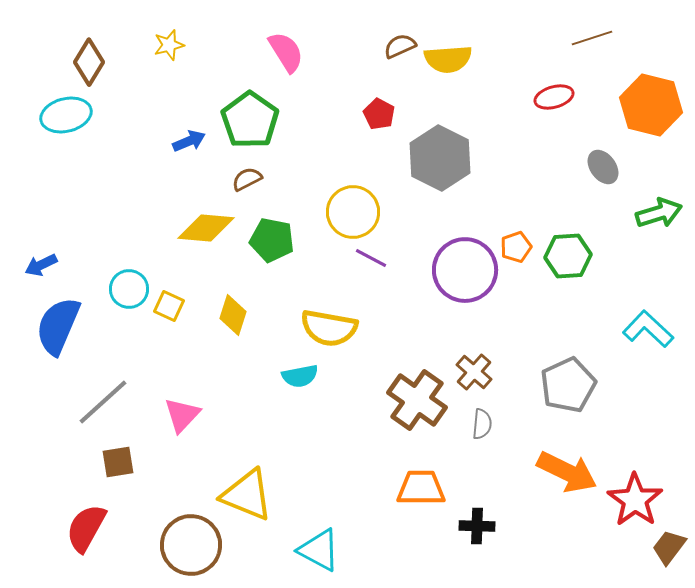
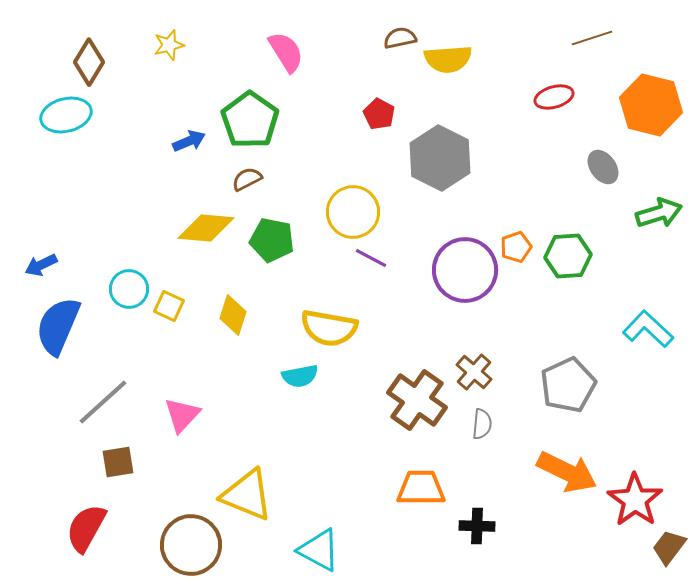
brown semicircle at (400, 46): moved 8 px up; rotated 12 degrees clockwise
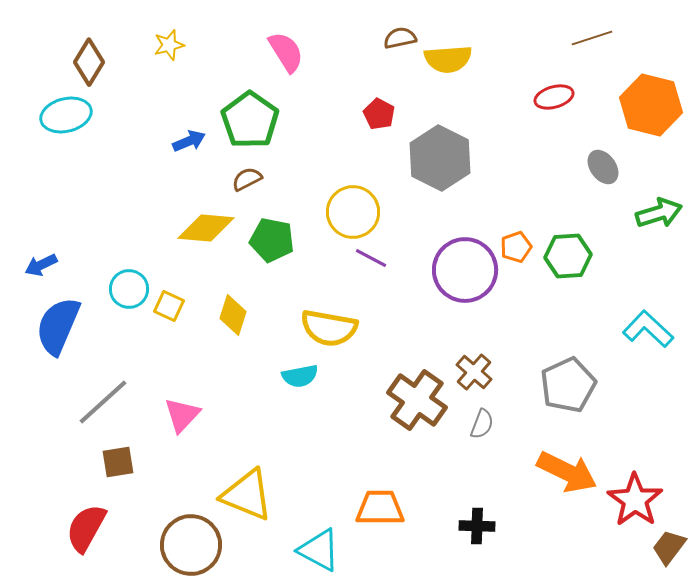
gray semicircle at (482, 424): rotated 16 degrees clockwise
orange trapezoid at (421, 488): moved 41 px left, 20 px down
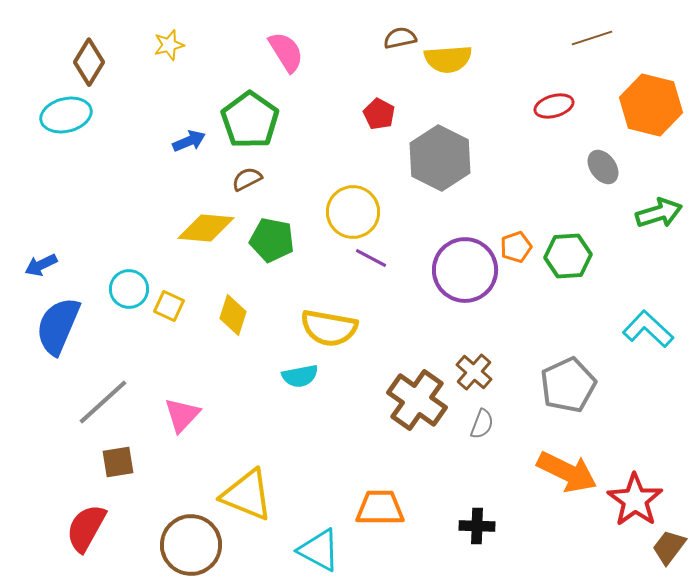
red ellipse at (554, 97): moved 9 px down
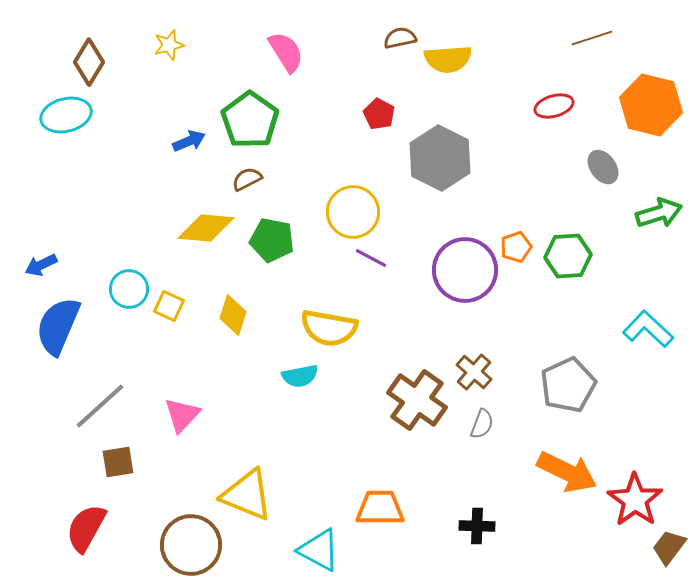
gray line at (103, 402): moved 3 px left, 4 px down
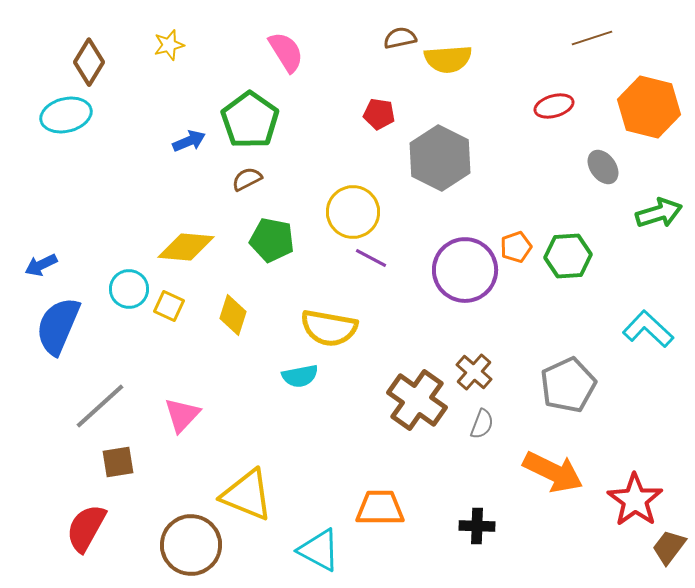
orange hexagon at (651, 105): moved 2 px left, 2 px down
red pentagon at (379, 114): rotated 20 degrees counterclockwise
yellow diamond at (206, 228): moved 20 px left, 19 px down
orange arrow at (567, 472): moved 14 px left
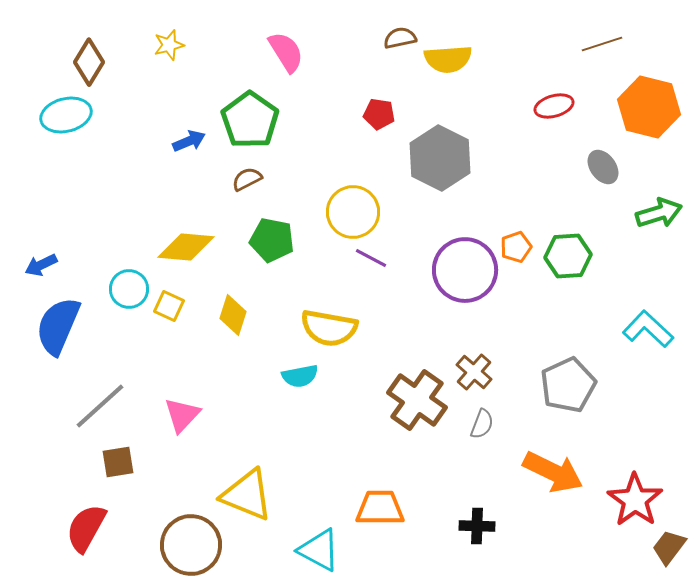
brown line at (592, 38): moved 10 px right, 6 px down
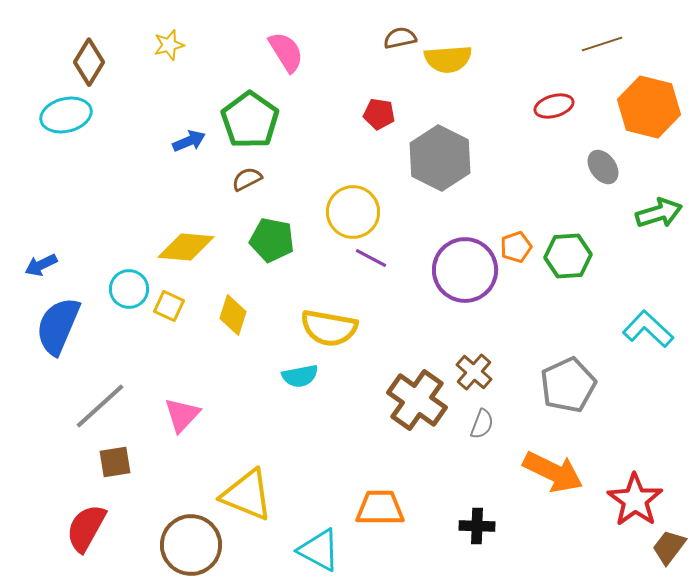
brown square at (118, 462): moved 3 px left
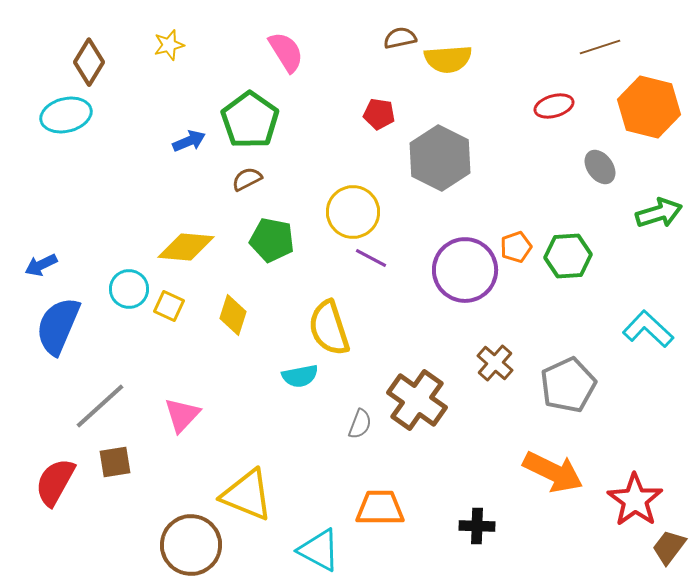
brown line at (602, 44): moved 2 px left, 3 px down
gray ellipse at (603, 167): moved 3 px left
yellow semicircle at (329, 328): rotated 62 degrees clockwise
brown cross at (474, 372): moved 21 px right, 9 px up
gray semicircle at (482, 424): moved 122 px left
red semicircle at (86, 528): moved 31 px left, 46 px up
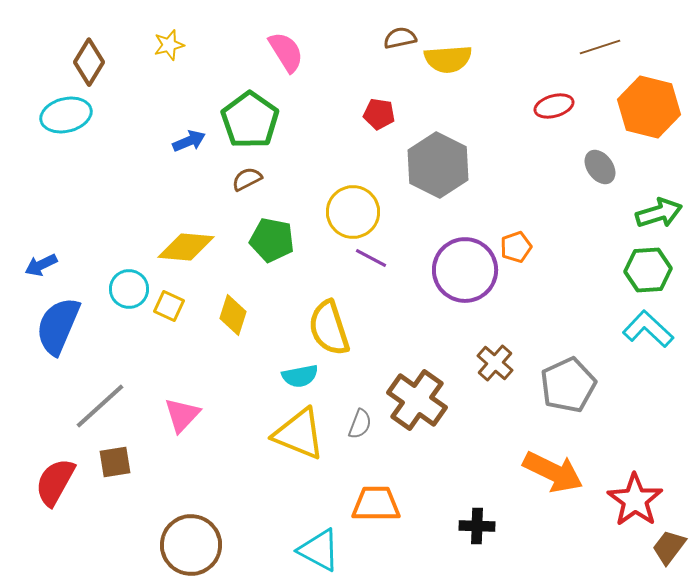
gray hexagon at (440, 158): moved 2 px left, 7 px down
green hexagon at (568, 256): moved 80 px right, 14 px down
yellow triangle at (247, 495): moved 52 px right, 61 px up
orange trapezoid at (380, 508): moved 4 px left, 4 px up
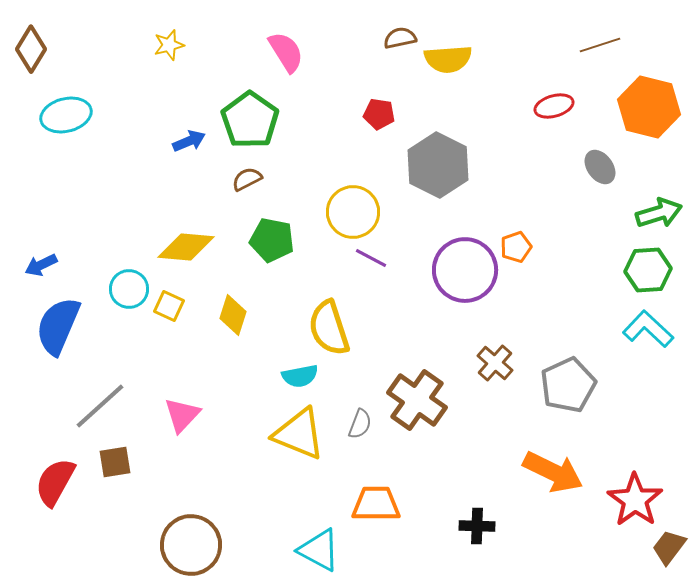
brown line at (600, 47): moved 2 px up
brown diamond at (89, 62): moved 58 px left, 13 px up
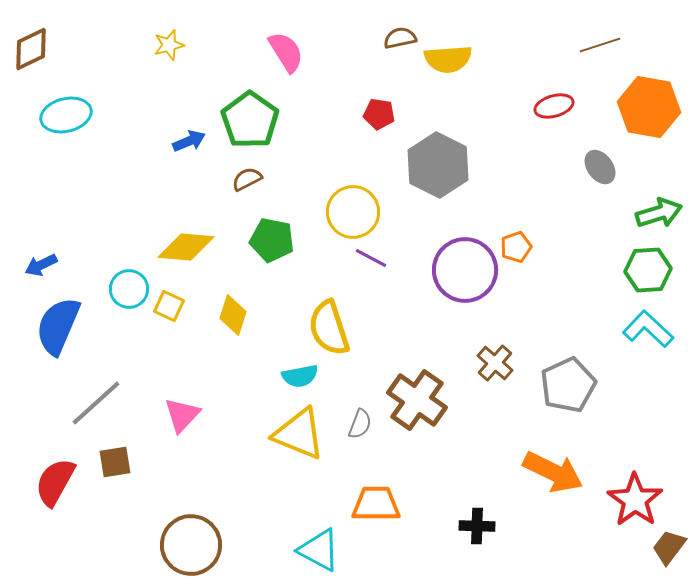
brown diamond at (31, 49): rotated 33 degrees clockwise
orange hexagon at (649, 107): rotated 4 degrees counterclockwise
gray line at (100, 406): moved 4 px left, 3 px up
